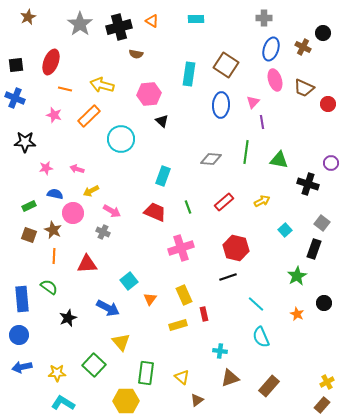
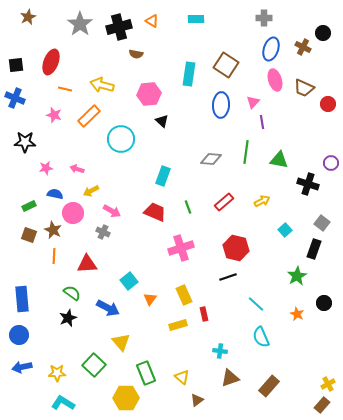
green semicircle at (49, 287): moved 23 px right, 6 px down
green rectangle at (146, 373): rotated 30 degrees counterclockwise
yellow cross at (327, 382): moved 1 px right, 2 px down
yellow hexagon at (126, 401): moved 3 px up
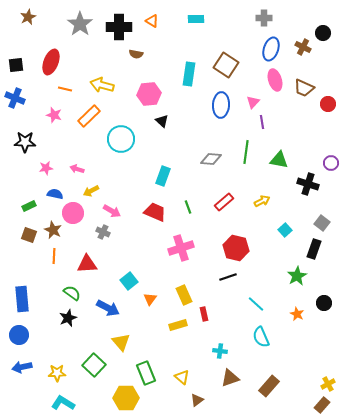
black cross at (119, 27): rotated 15 degrees clockwise
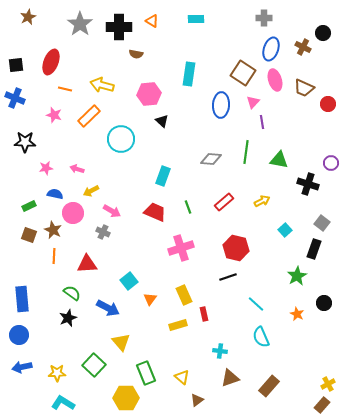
brown square at (226, 65): moved 17 px right, 8 px down
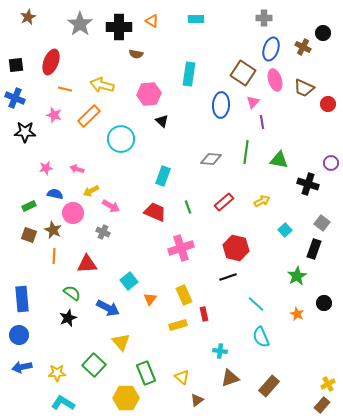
black star at (25, 142): moved 10 px up
pink arrow at (112, 211): moved 1 px left, 5 px up
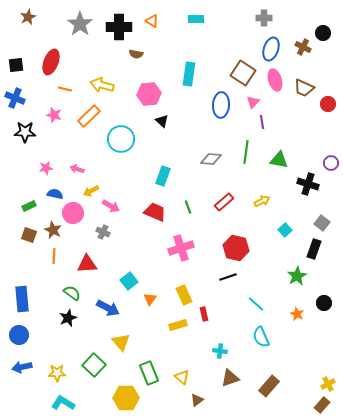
green rectangle at (146, 373): moved 3 px right
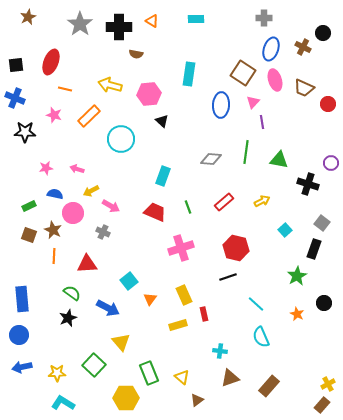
yellow arrow at (102, 85): moved 8 px right
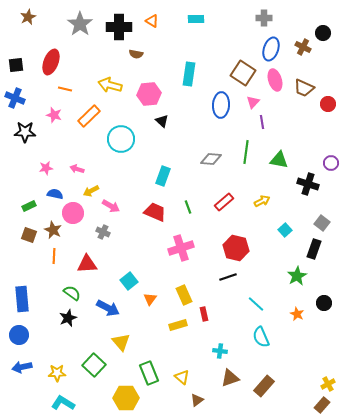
brown rectangle at (269, 386): moved 5 px left
